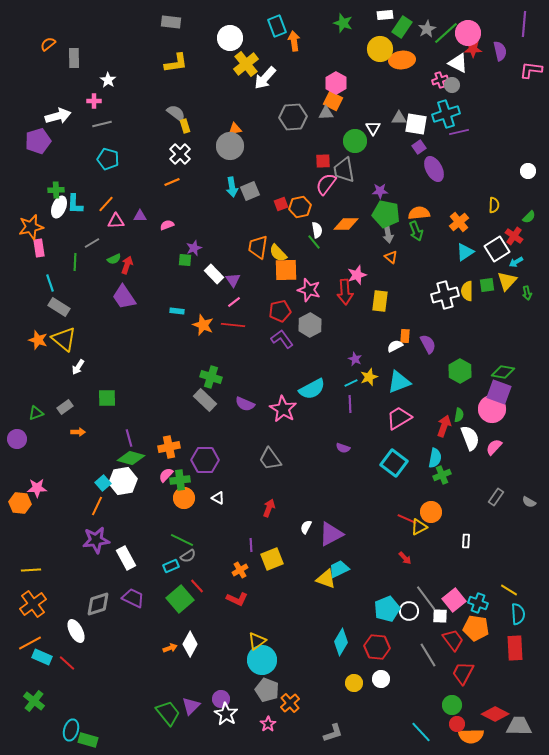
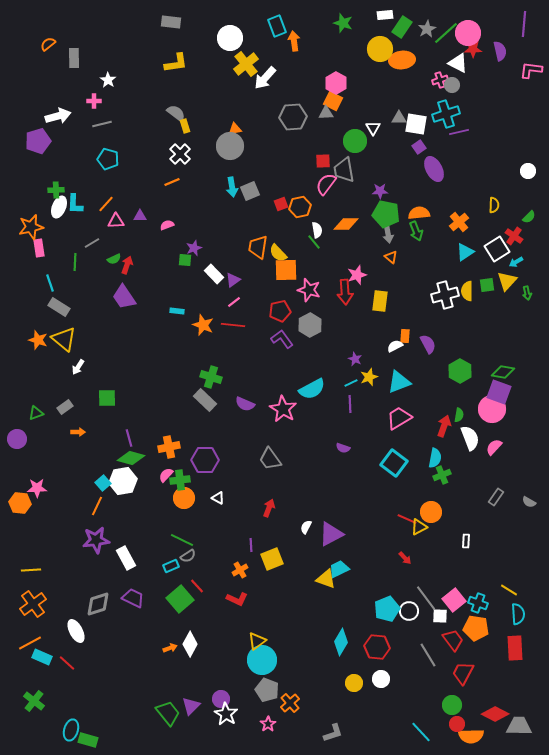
purple triangle at (233, 280): rotated 28 degrees clockwise
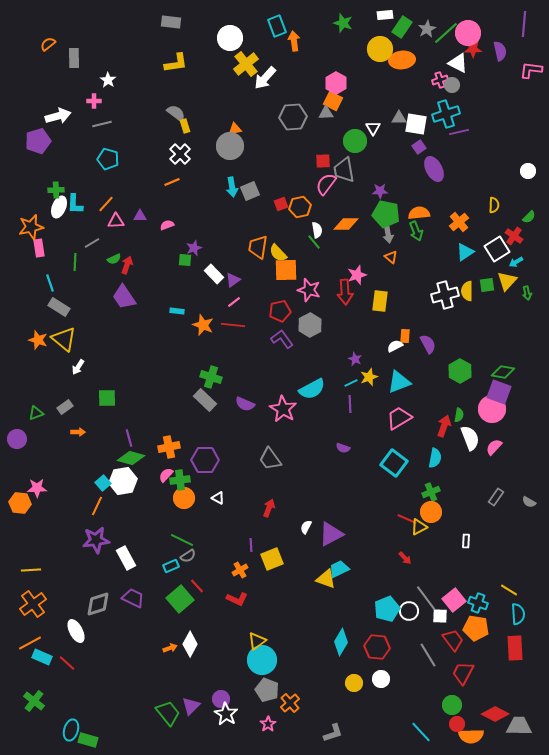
green cross at (442, 475): moved 11 px left, 17 px down
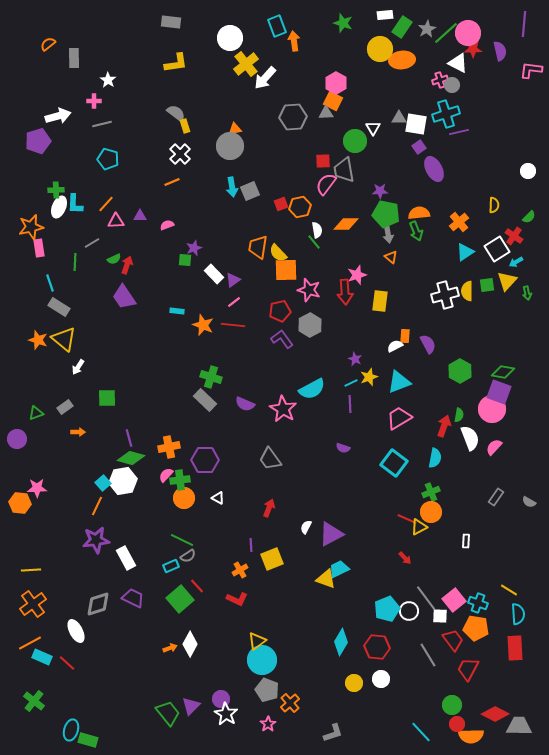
red trapezoid at (463, 673): moved 5 px right, 4 px up
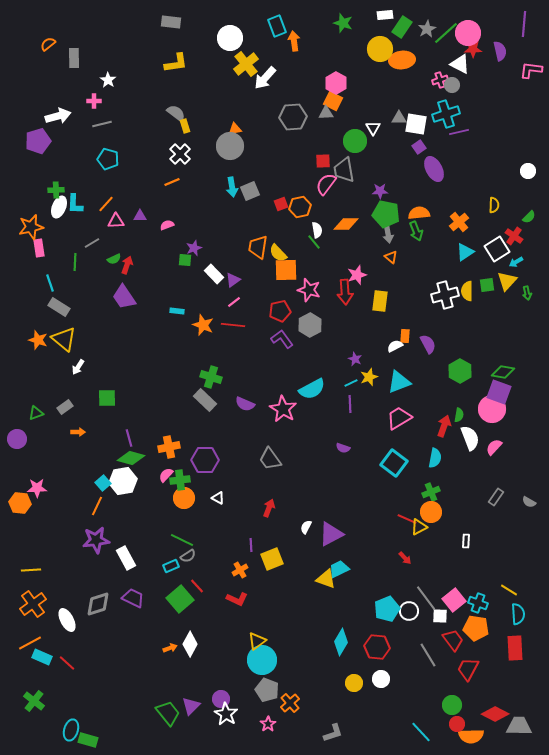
white triangle at (458, 63): moved 2 px right, 1 px down
white ellipse at (76, 631): moved 9 px left, 11 px up
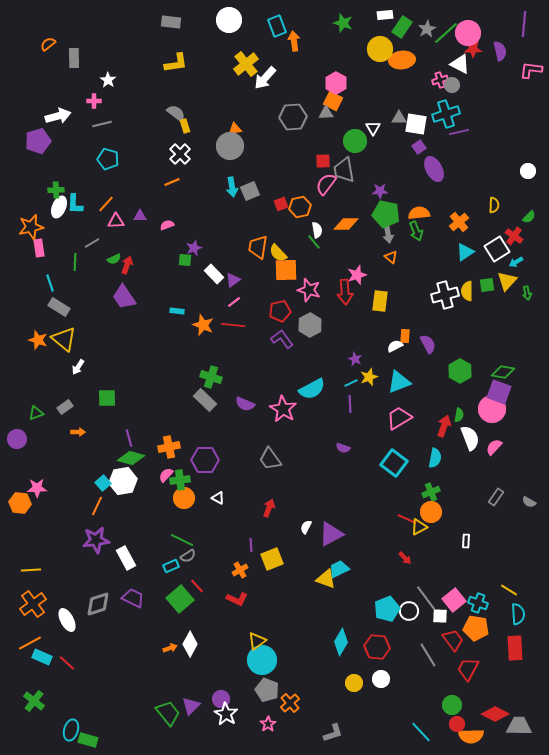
white circle at (230, 38): moved 1 px left, 18 px up
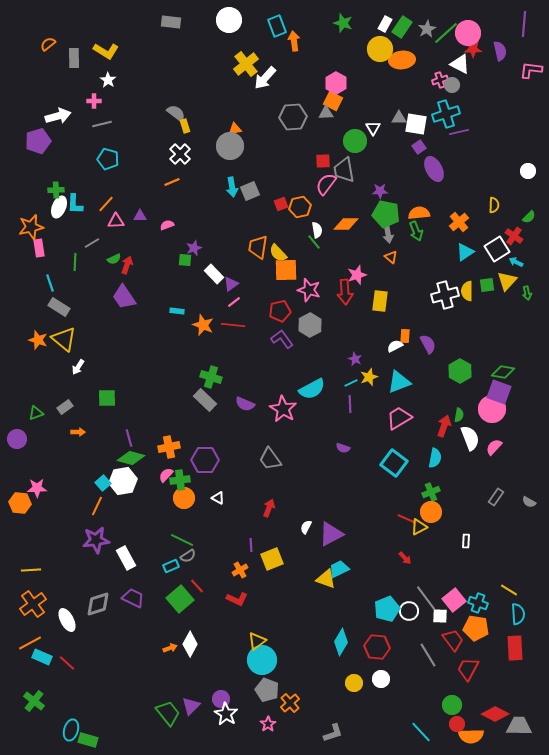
white rectangle at (385, 15): moved 9 px down; rotated 56 degrees counterclockwise
yellow L-shape at (176, 63): moved 70 px left, 12 px up; rotated 40 degrees clockwise
cyan arrow at (516, 262): rotated 56 degrees clockwise
purple triangle at (233, 280): moved 2 px left, 4 px down
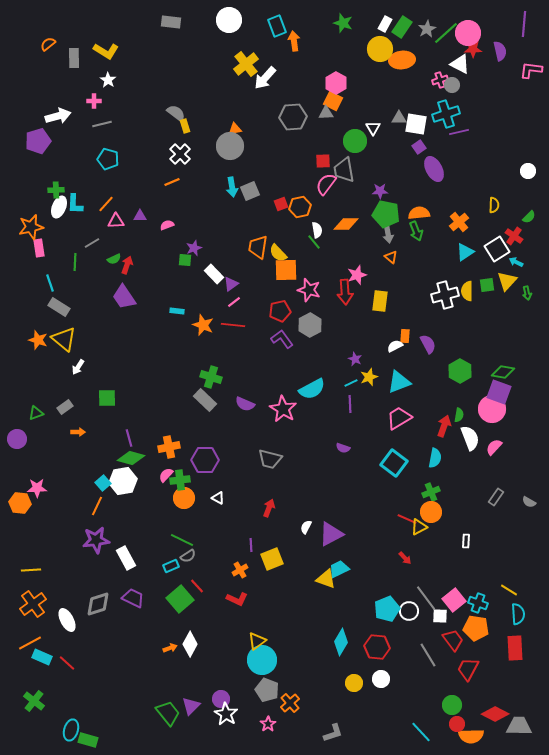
gray trapezoid at (270, 459): rotated 40 degrees counterclockwise
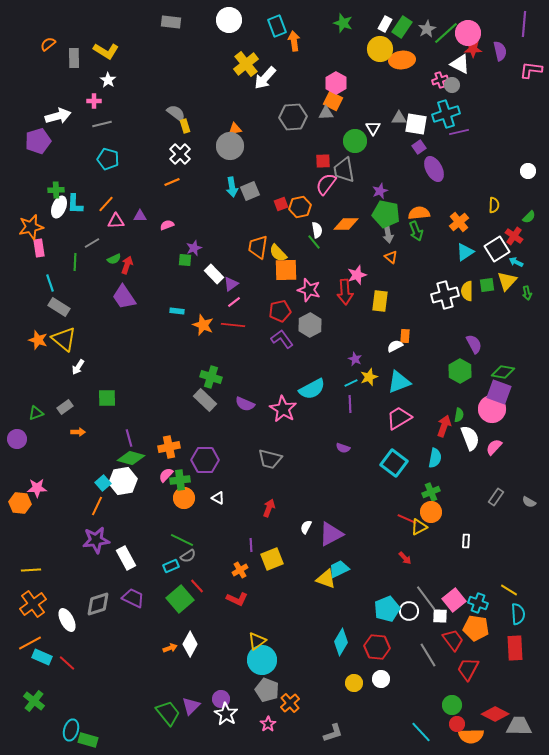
purple star at (380, 191): rotated 21 degrees counterclockwise
purple semicircle at (428, 344): moved 46 px right
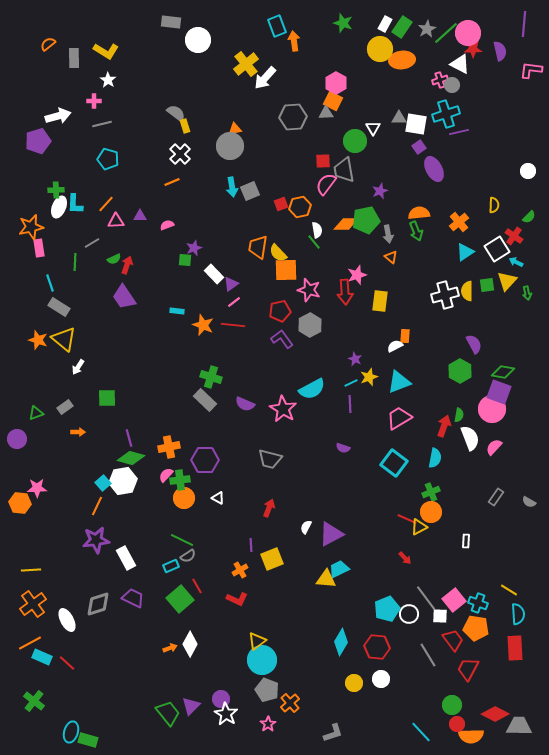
white circle at (229, 20): moved 31 px left, 20 px down
green pentagon at (386, 214): moved 20 px left, 6 px down; rotated 24 degrees counterclockwise
yellow triangle at (326, 579): rotated 15 degrees counterclockwise
red line at (197, 586): rotated 14 degrees clockwise
white circle at (409, 611): moved 3 px down
cyan ellipse at (71, 730): moved 2 px down
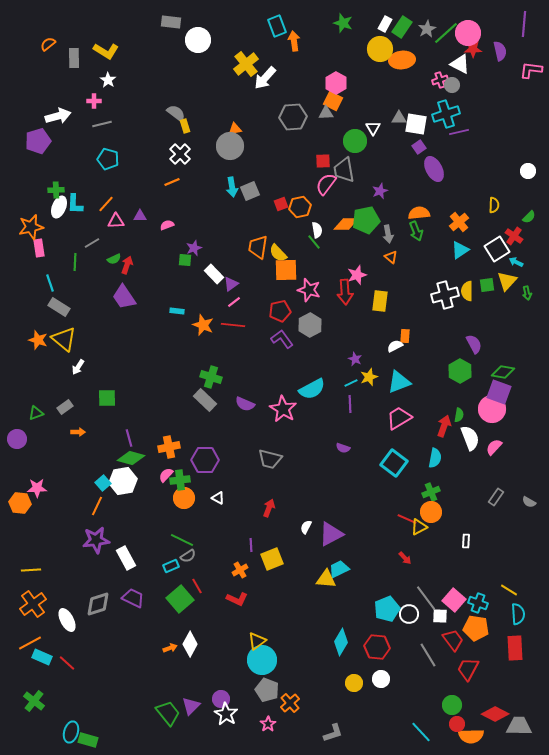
cyan triangle at (465, 252): moved 5 px left, 2 px up
pink square at (454, 600): rotated 10 degrees counterclockwise
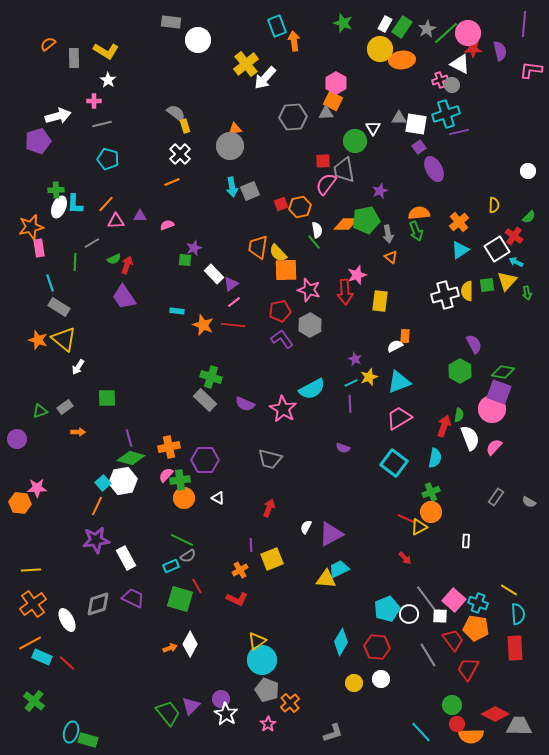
green triangle at (36, 413): moved 4 px right, 2 px up
green square at (180, 599): rotated 32 degrees counterclockwise
